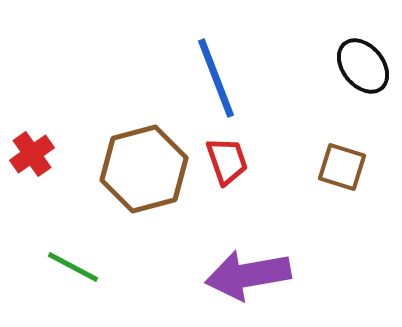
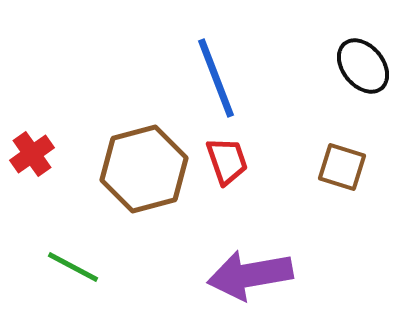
purple arrow: moved 2 px right
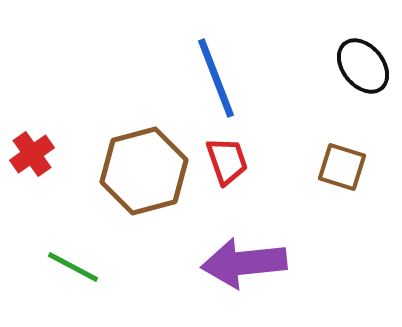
brown hexagon: moved 2 px down
purple arrow: moved 6 px left, 12 px up; rotated 4 degrees clockwise
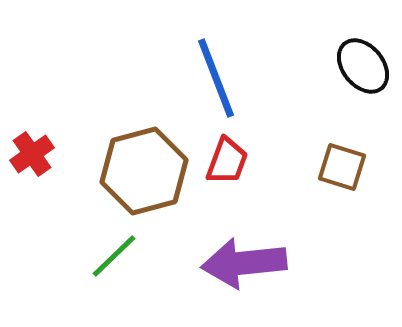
red trapezoid: rotated 39 degrees clockwise
green line: moved 41 px right, 11 px up; rotated 72 degrees counterclockwise
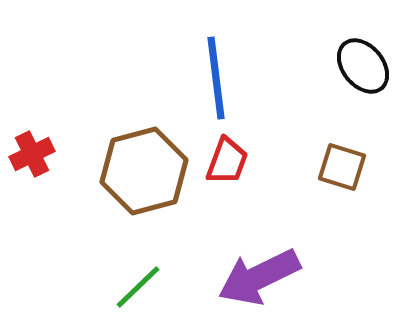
blue line: rotated 14 degrees clockwise
red cross: rotated 9 degrees clockwise
green line: moved 24 px right, 31 px down
purple arrow: moved 15 px right, 14 px down; rotated 20 degrees counterclockwise
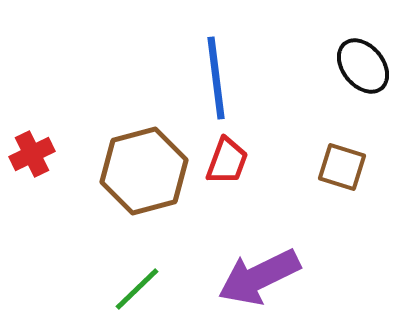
green line: moved 1 px left, 2 px down
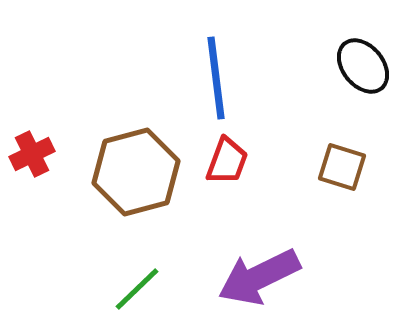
brown hexagon: moved 8 px left, 1 px down
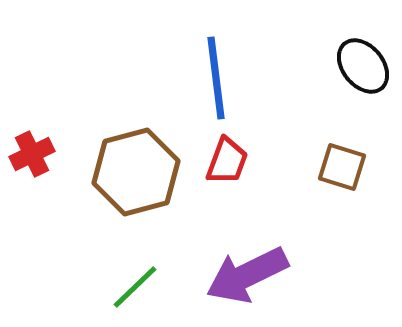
purple arrow: moved 12 px left, 2 px up
green line: moved 2 px left, 2 px up
